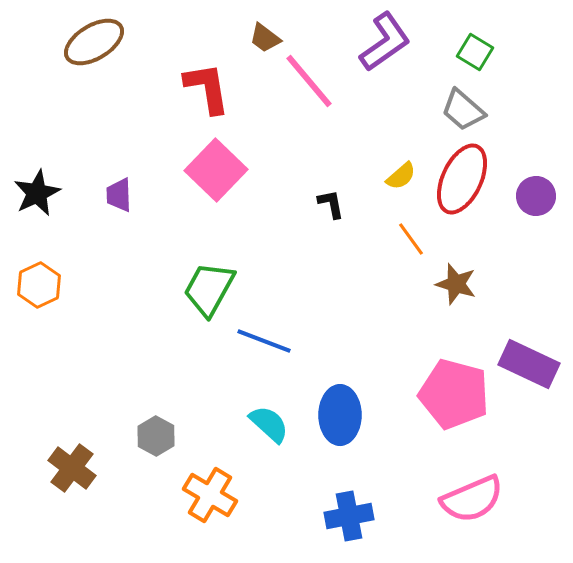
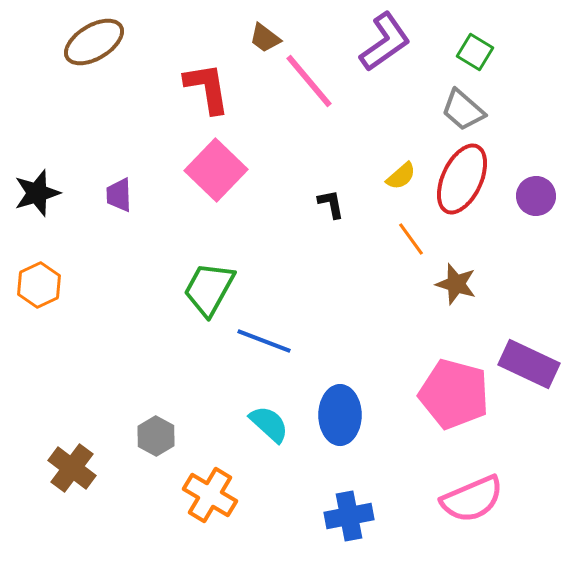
black star: rotated 9 degrees clockwise
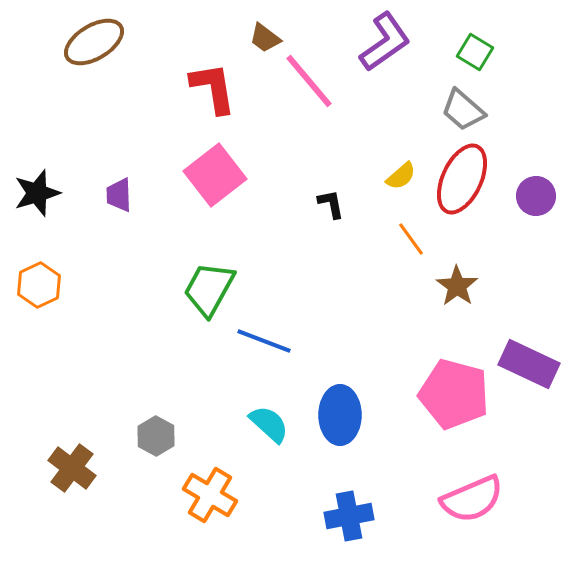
red L-shape: moved 6 px right
pink square: moved 1 px left, 5 px down; rotated 8 degrees clockwise
brown star: moved 1 px right, 2 px down; rotated 18 degrees clockwise
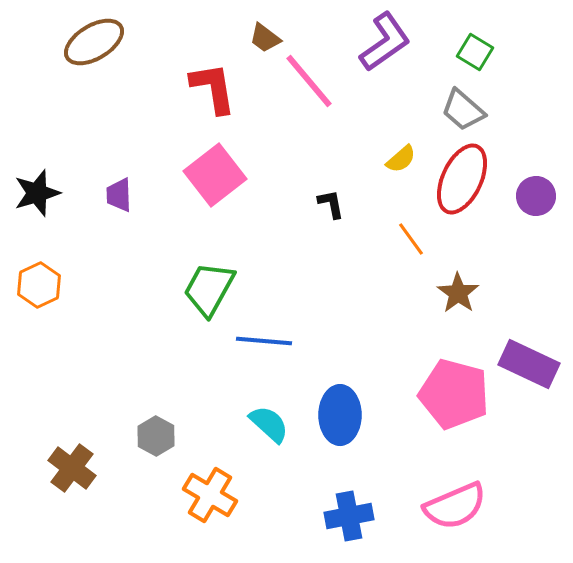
yellow semicircle: moved 17 px up
brown star: moved 1 px right, 7 px down
blue line: rotated 16 degrees counterclockwise
pink semicircle: moved 17 px left, 7 px down
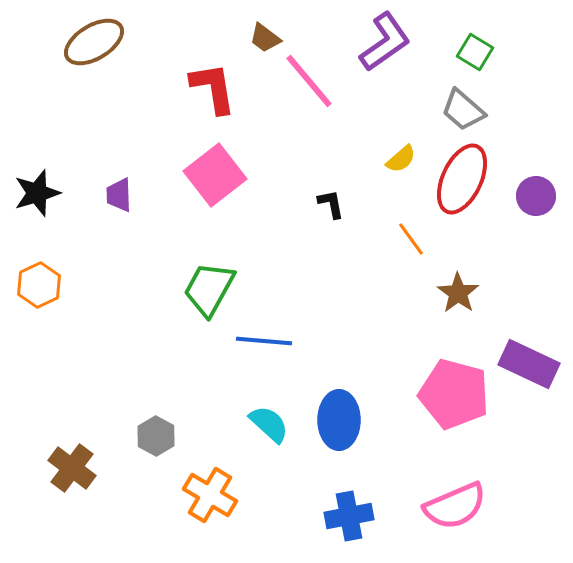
blue ellipse: moved 1 px left, 5 px down
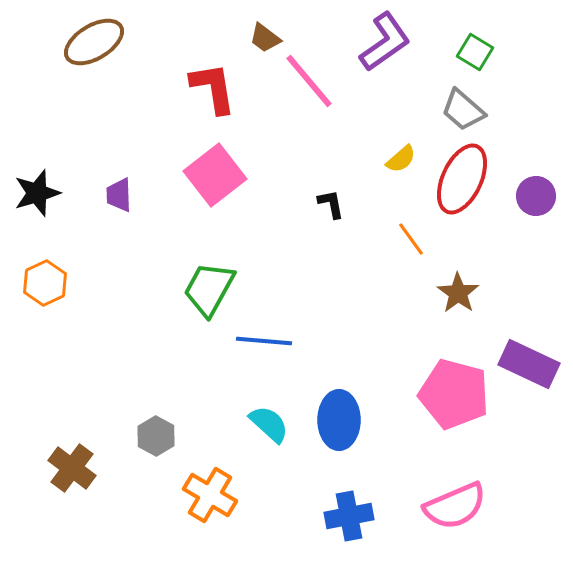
orange hexagon: moved 6 px right, 2 px up
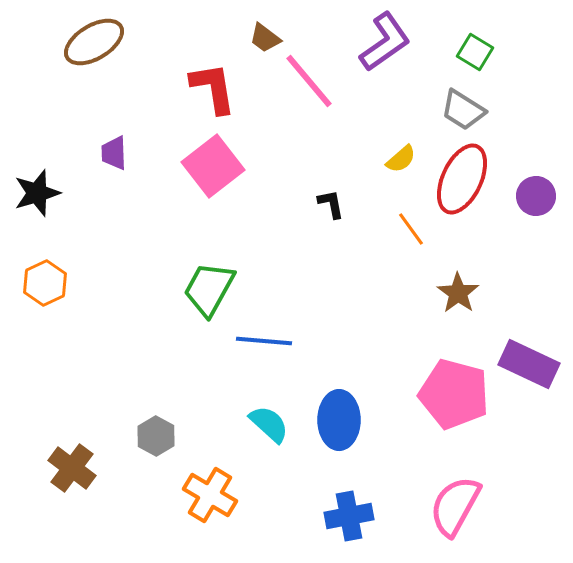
gray trapezoid: rotated 9 degrees counterclockwise
pink square: moved 2 px left, 9 px up
purple trapezoid: moved 5 px left, 42 px up
orange line: moved 10 px up
pink semicircle: rotated 142 degrees clockwise
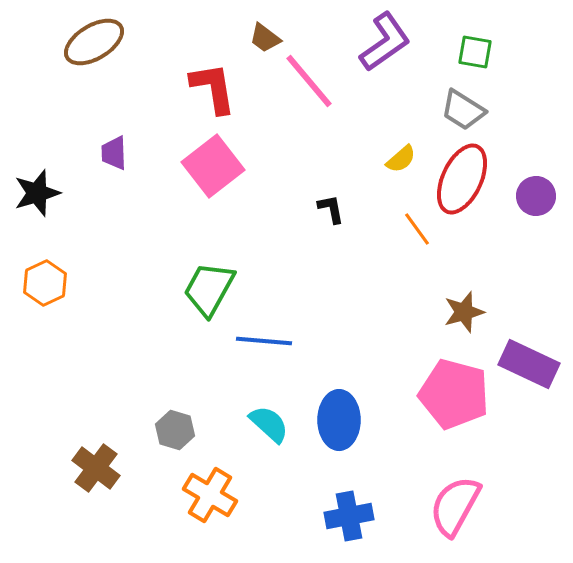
green square: rotated 21 degrees counterclockwise
black L-shape: moved 5 px down
orange line: moved 6 px right
brown star: moved 6 px right, 19 px down; rotated 21 degrees clockwise
gray hexagon: moved 19 px right, 6 px up; rotated 12 degrees counterclockwise
brown cross: moved 24 px right
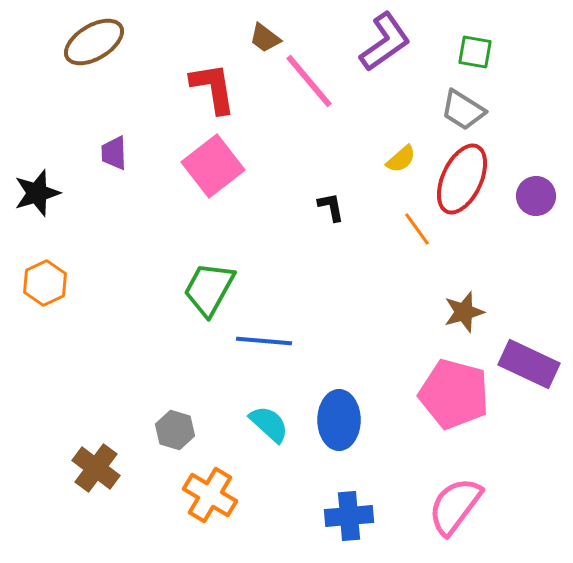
black L-shape: moved 2 px up
pink semicircle: rotated 8 degrees clockwise
blue cross: rotated 6 degrees clockwise
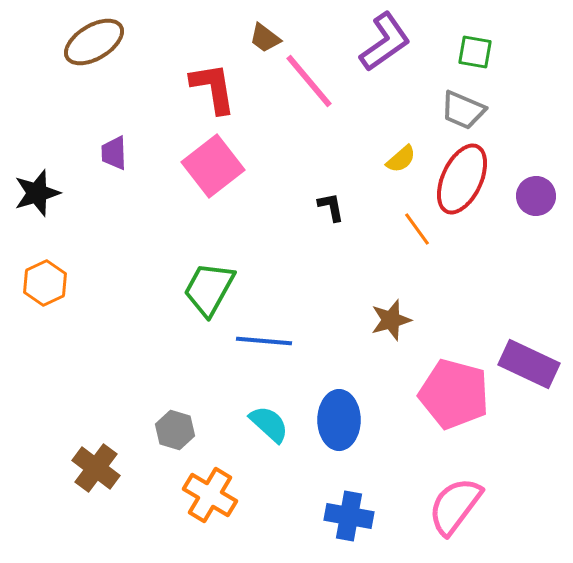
gray trapezoid: rotated 9 degrees counterclockwise
brown star: moved 73 px left, 8 px down
blue cross: rotated 15 degrees clockwise
